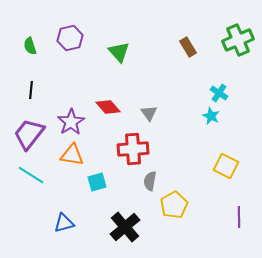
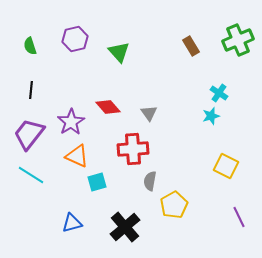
purple hexagon: moved 5 px right, 1 px down
brown rectangle: moved 3 px right, 1 px up
cyan star: rotated 30 degrees clockwise
orange triangle: moved 5 px right, 1 px down; rotated 15 degrees clockwise
purple line: rotated 25 degrees counterclockwise
blue triangle: moved 8 px right
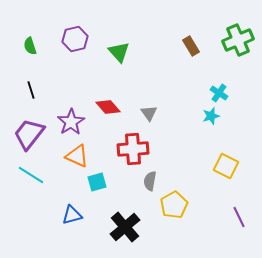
black line: rotated 24 degrees counterclockwise
blue triangle: moved 8 px up
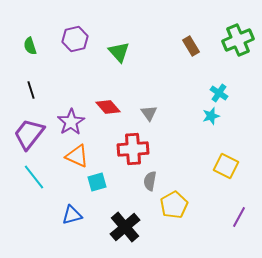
cyan line: moved 3 px right, 2 px down; rotated 20 degrees clockwise
purple line: rotated 55 degrees clockwise
